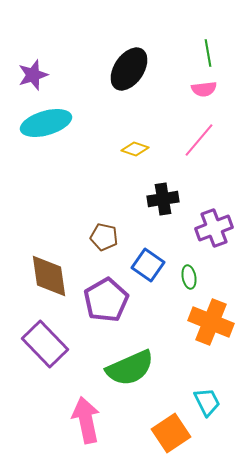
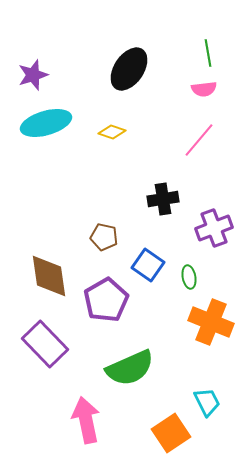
yellow diamond: moved 23 px left, 17 px up
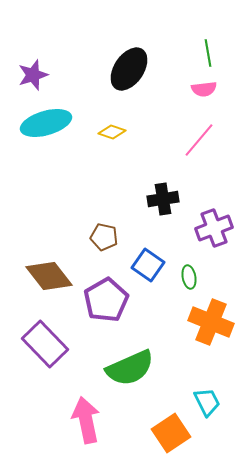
brown diamond: rotated 30 degrees counterclockwise
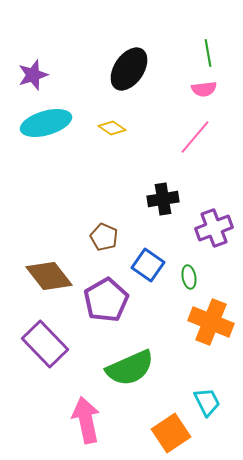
yellow diamond: moved 4 px up; rotated 16 degrees clockwise
pink line: moved 4 px left, 3 px up
brown pentagon: rotated 12 degrees clockwise
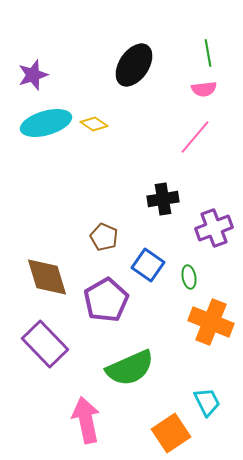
black ellipse: moved 5 px right, 4 px up
yellow diamond: moved 18 px left, 4 px up
brown diamond: moved 2 px left, 1 px down; rotated 21 degrees clockwise
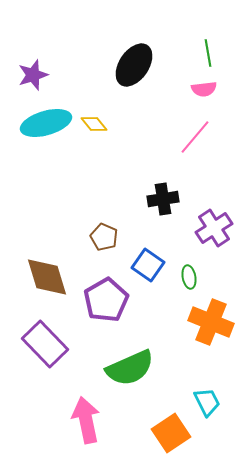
yellow diamond: rotated 16 degrees clockwise
purple cross: rotated 12 degrees counterclockwise
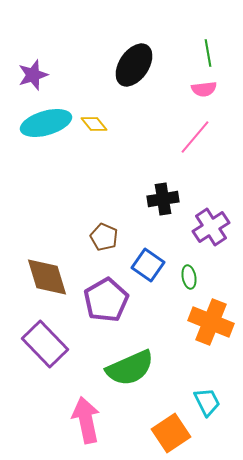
purple cross: moved 3 px left, 1 px up
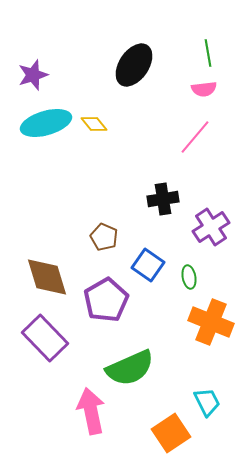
purple rectangle: moved 6 px up
pink arrow: moved 5 px right, 9 px up
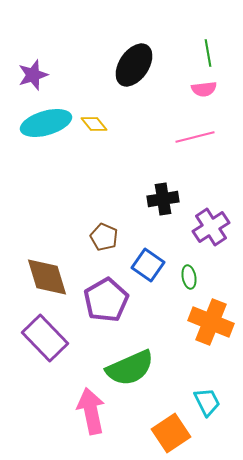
pink line: rotated 36 degrees clockwise
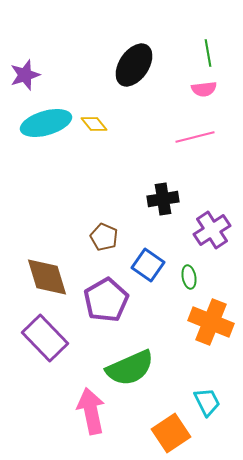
purple star: moved 8 px left
purple cross: moved 1 px right, 3 px down
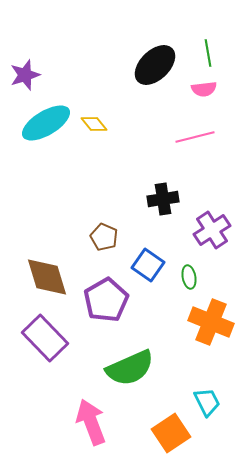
black ellipse: moved 21 px right; rotated 12 degrees clockwise
cyan ellipse: rotated 15 degrees counterclockwise
pink arrow: moved 11 px down; rotated 9 degrees counterclockwise
